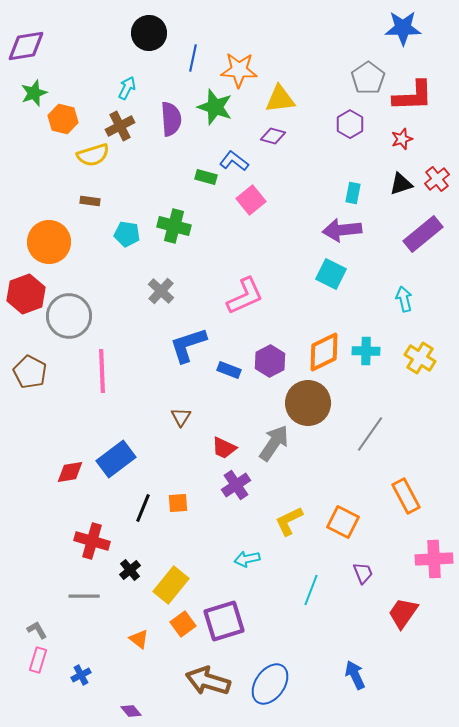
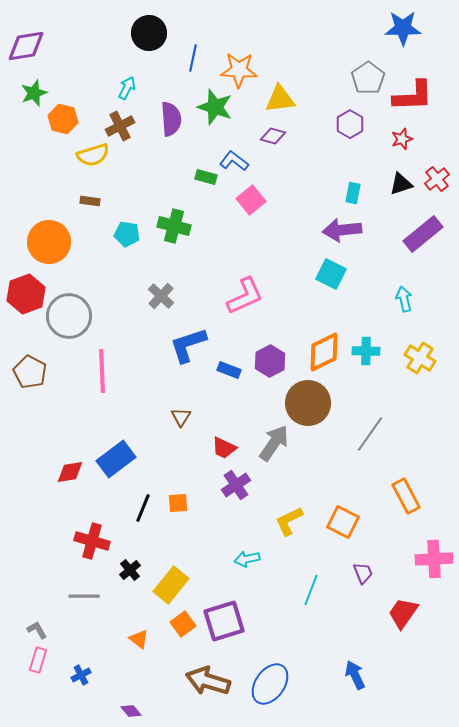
gray cross at (161, 291): moved 5 px down
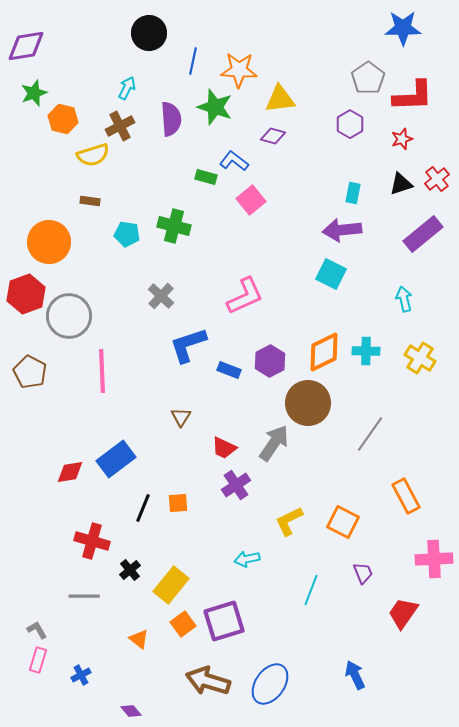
blue line at (193, 58): moved 3 px down
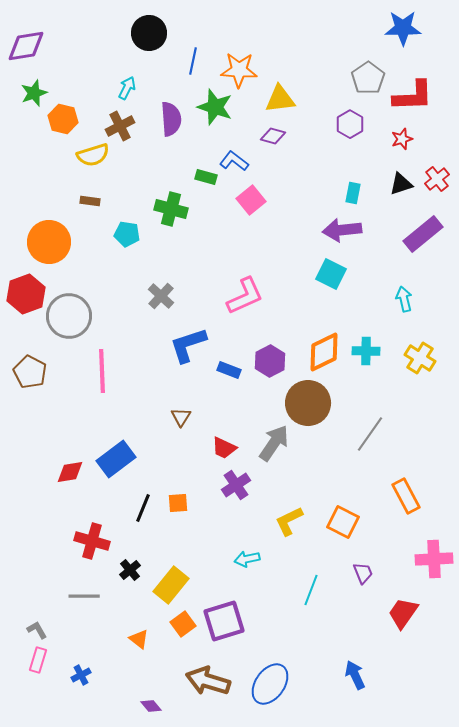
green cross at (174, 226): moved 3 px left, 17 px up
purple diamond at (131, 711): moved 20 px right, 5 px up
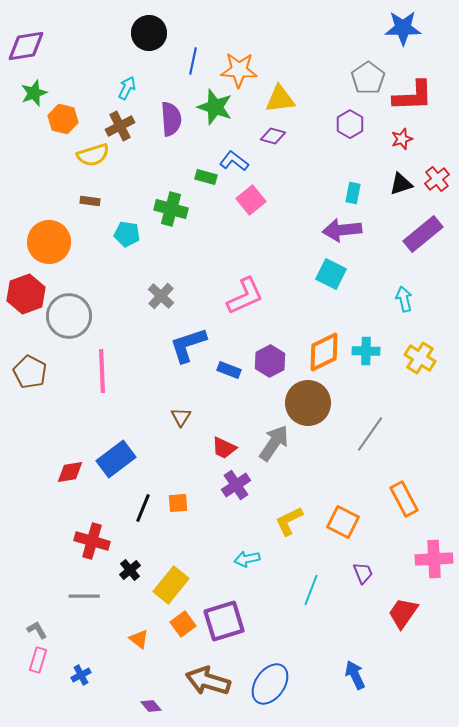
orange rectangle at (406, 496): moved 2 px left, 3 px down
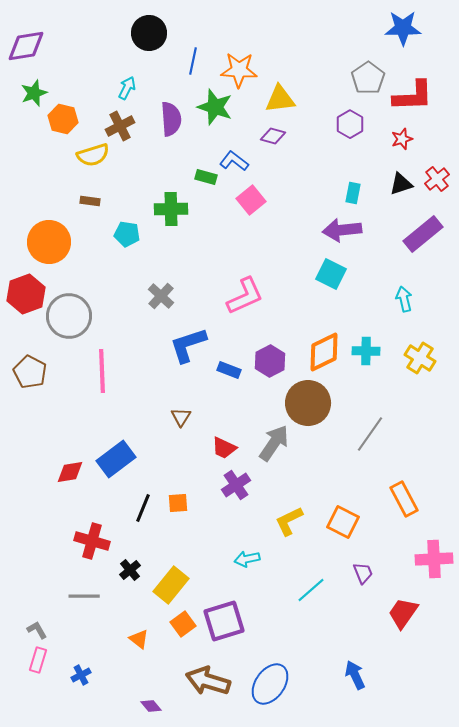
green cross at (171, 209): rotated 16 degrees counterclockwise
cyan line at (311, 590): rotated 28 degrees clockwise
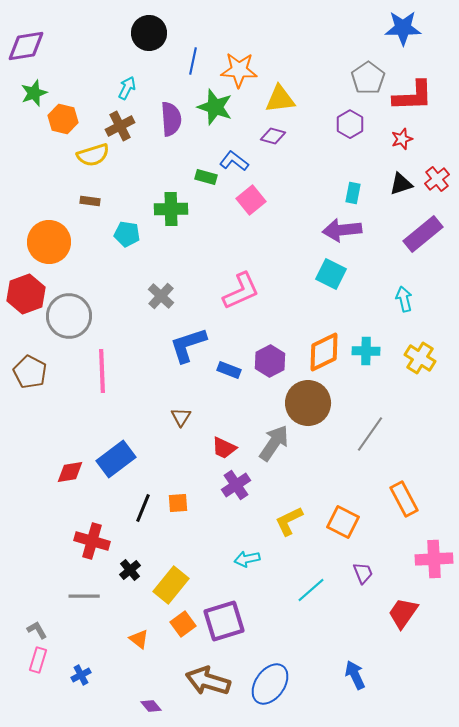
pink L-shape at (245, 296): moved 4 px left, 5 px up
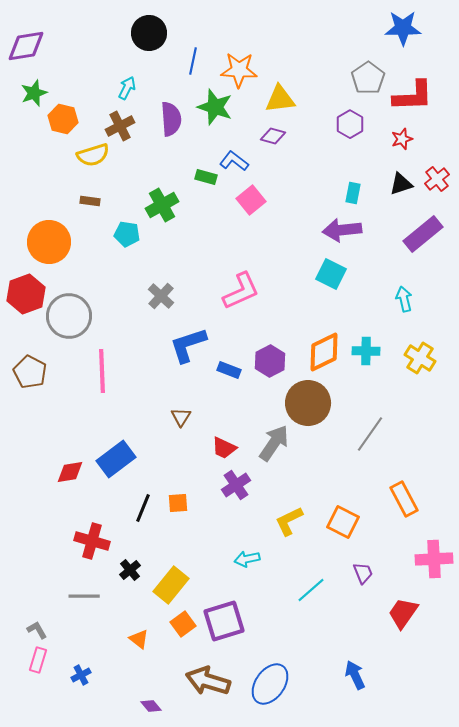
green cross at (171, 209): moved 9 px left, 4 px up; rotated 28 degrees counterclockwise
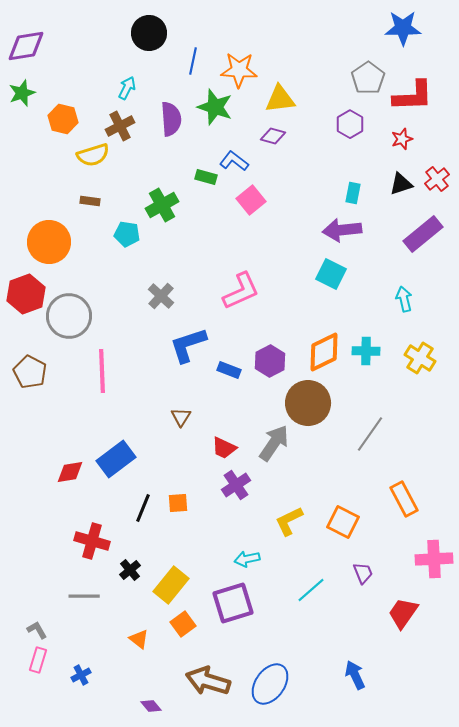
green star at (34, 93): moved 12 px left
purple square at (224, 621): moved 9 px right, 18 px up
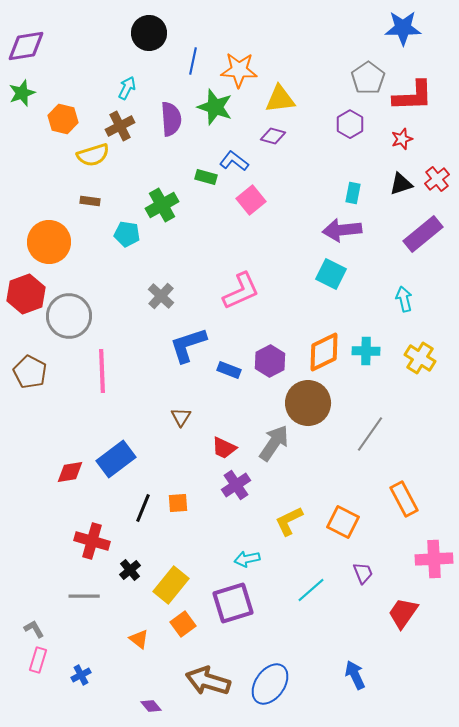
gray L-shape at (37, 630): moved 3 px left, 1 px up
